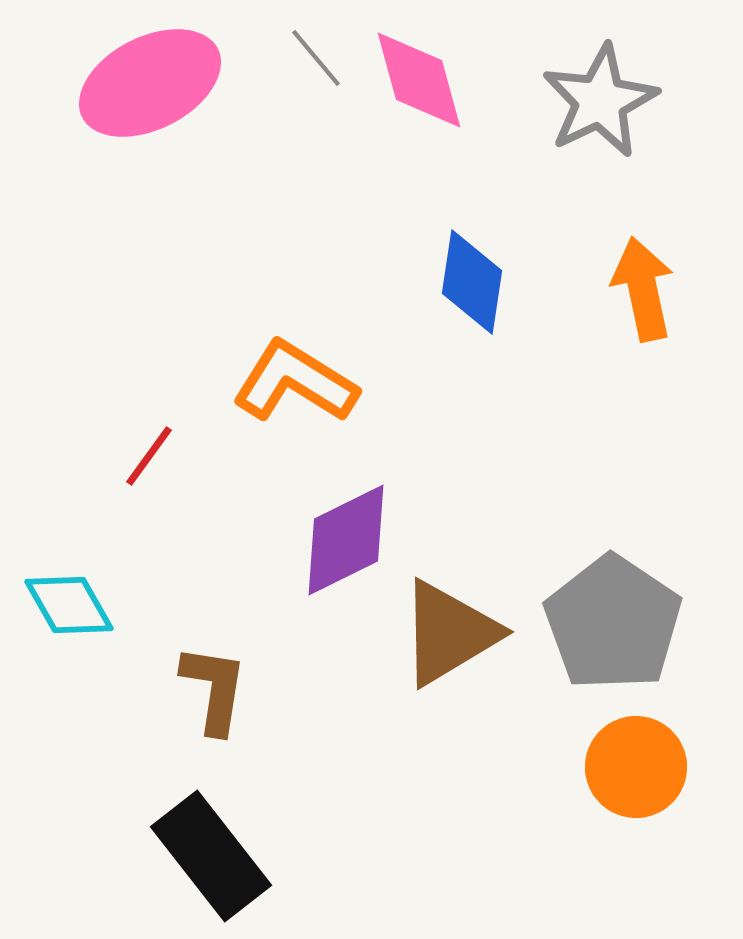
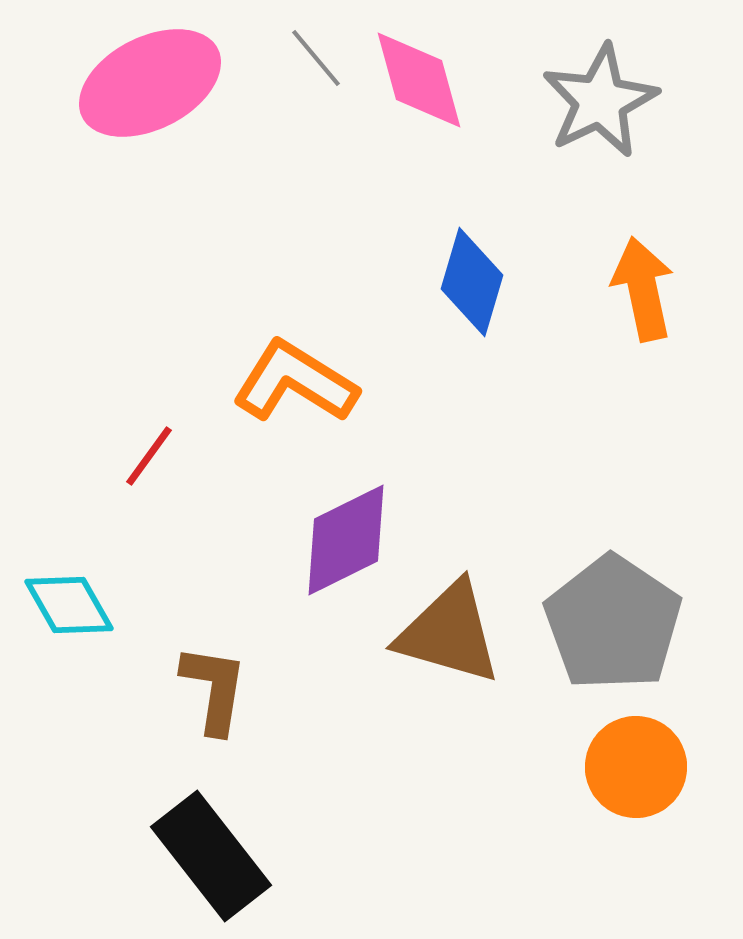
blue diamond: rotated 8 degrees clockwise
brown triangle: rotated 47 degrees clockwise
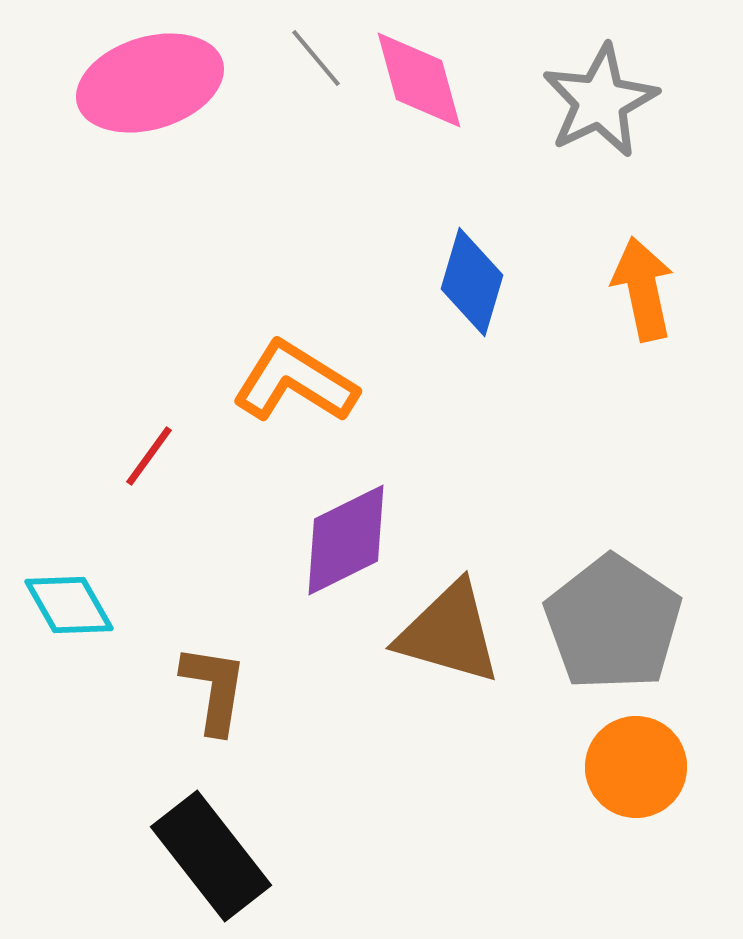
pink ellipse: rotated 10 degrees clockwise
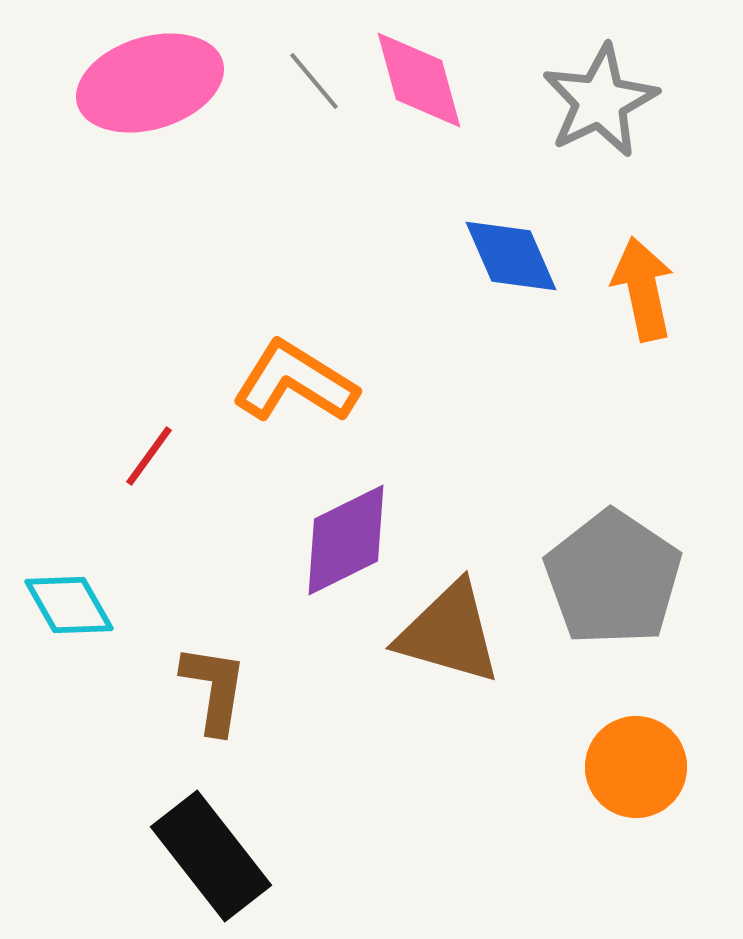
gray line: moved 2 px left, 23 px down
blue diamond: moved 39 px right, 26 px up; rotated 40 degrees counterclockwise
gray pentagon: moved 45 px up
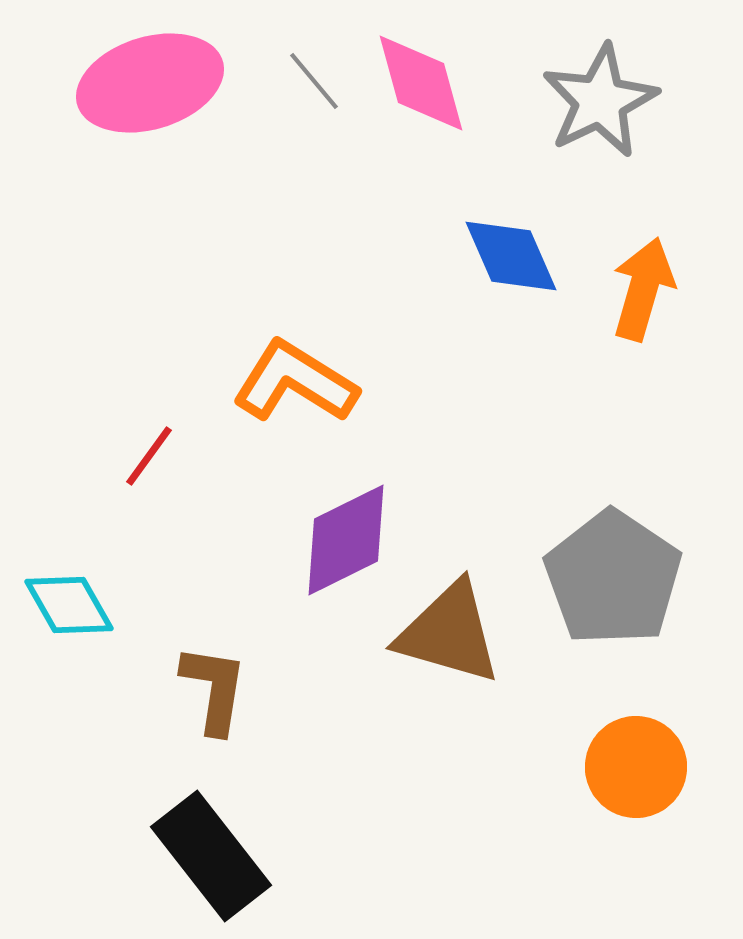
pink diamond: moved 2 px right, 3 px down
orange arrow: rotated 28 degrees clockwise
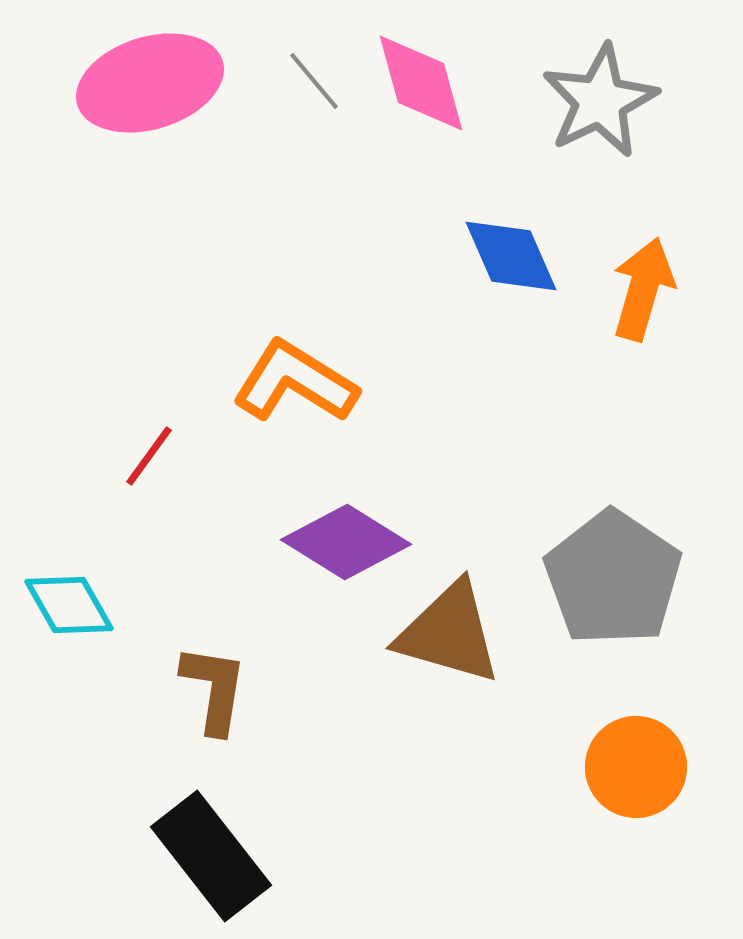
purple diamond: moved 2 px down; rotated 58 degrees clockwise
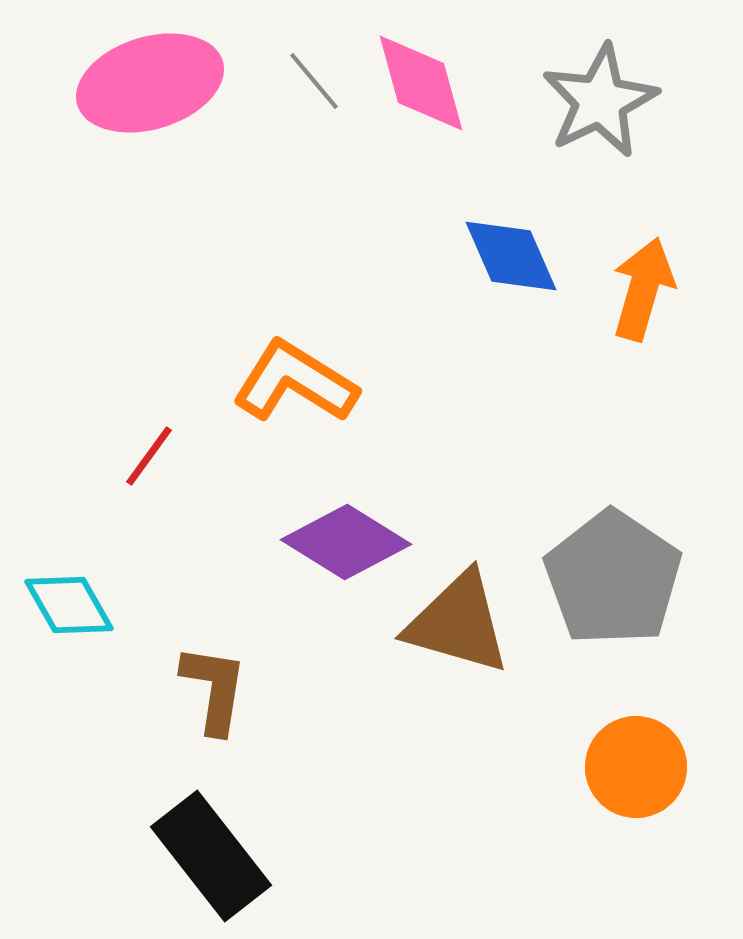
brown triangle: moved 9 px right, 10 px up
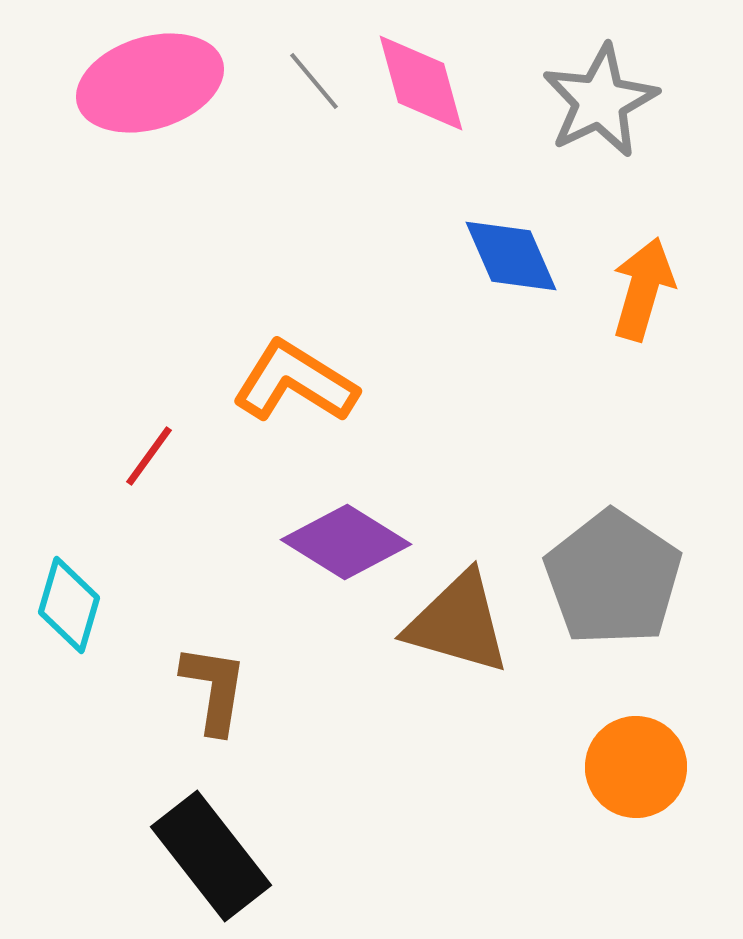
cyan diamond: rotated 46 degrees clockwise
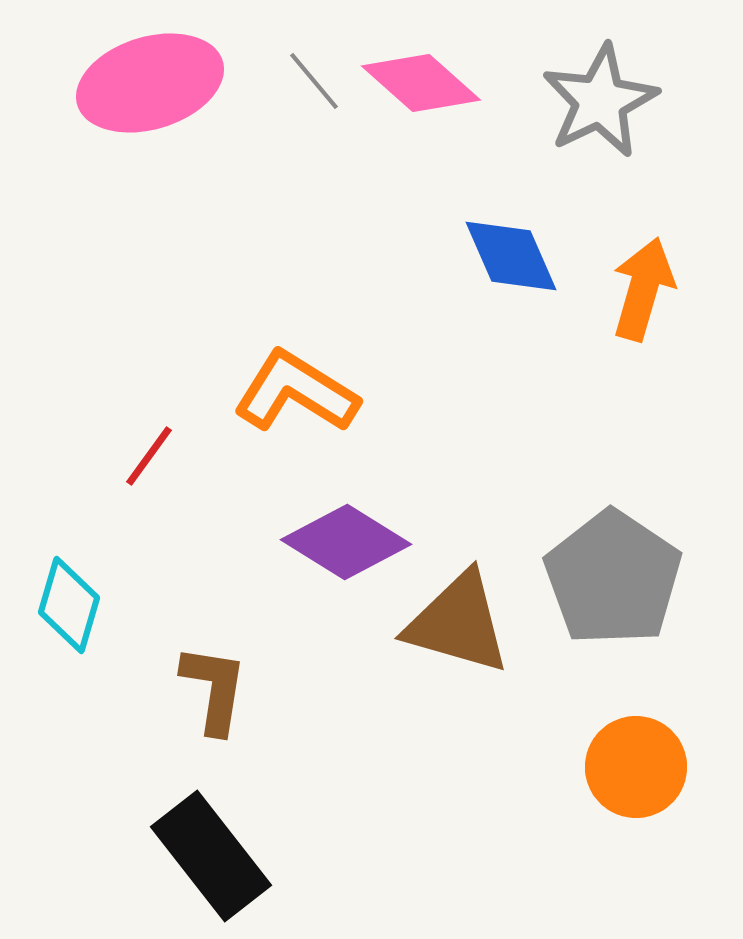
pink diamond: rotated 33 degrees counterclockwise
orange L-shape: moved 1 px right, 10 px down
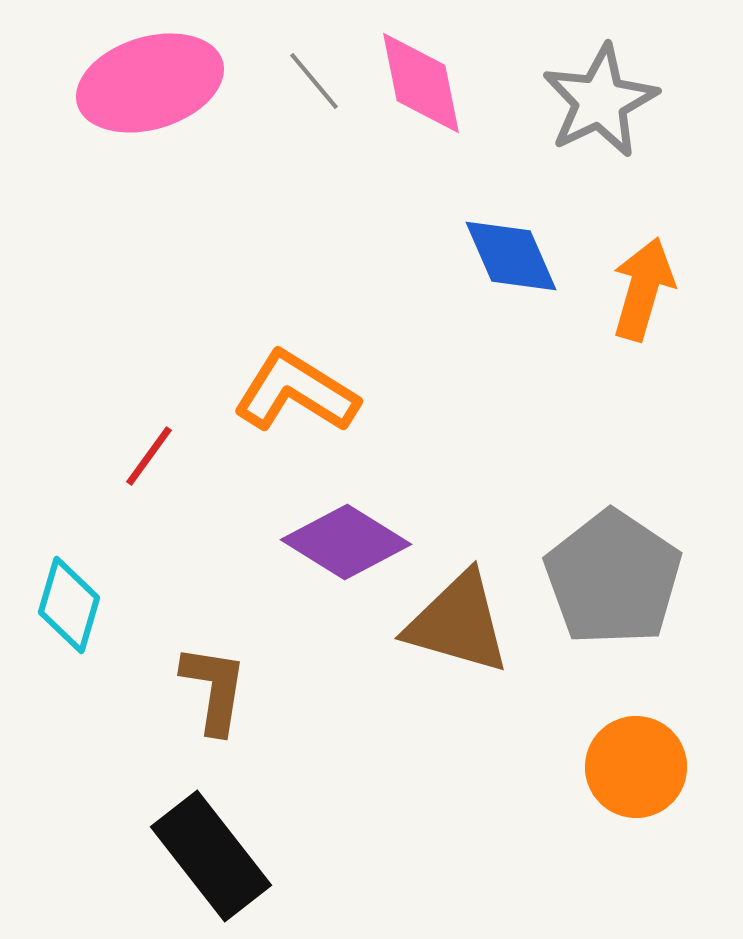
pink diamond: rotated 37 degrees clockwise
